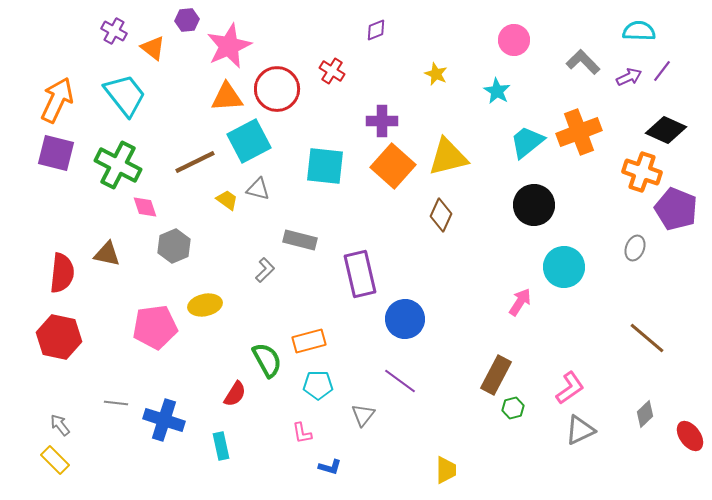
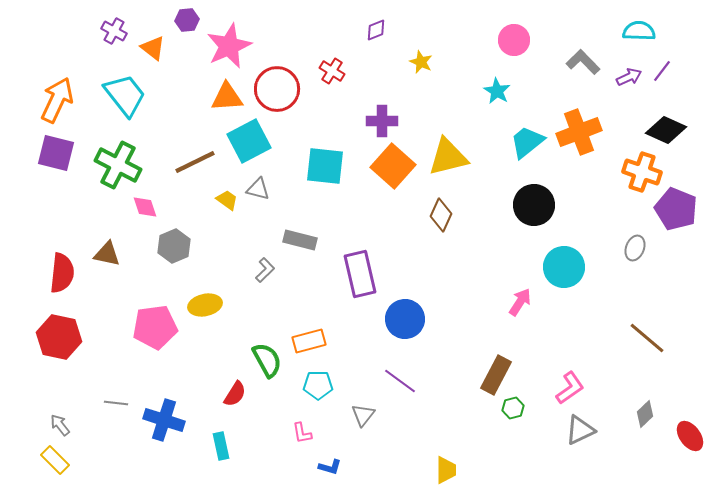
yellow star at (436, 74): moved 15 px left, 12 px up
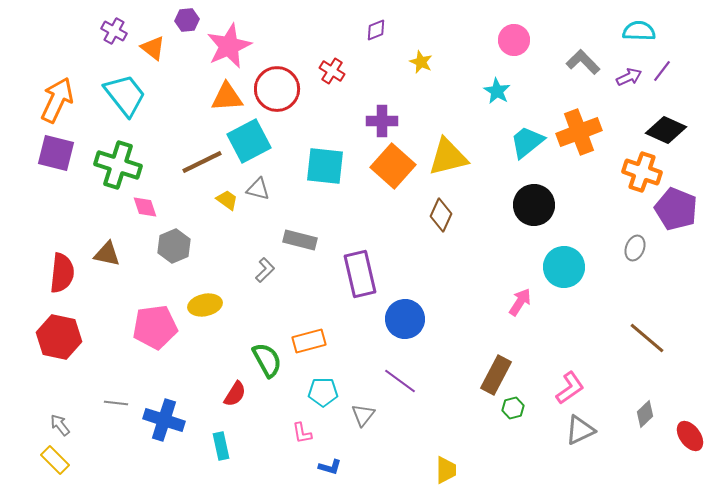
brown line at (195, 162): moved 7 px right
green cross at (118, 165): rotated 9 degrees counterclockwise
cyan pentagon at (318, 385): moved 5 px right, 7 px down
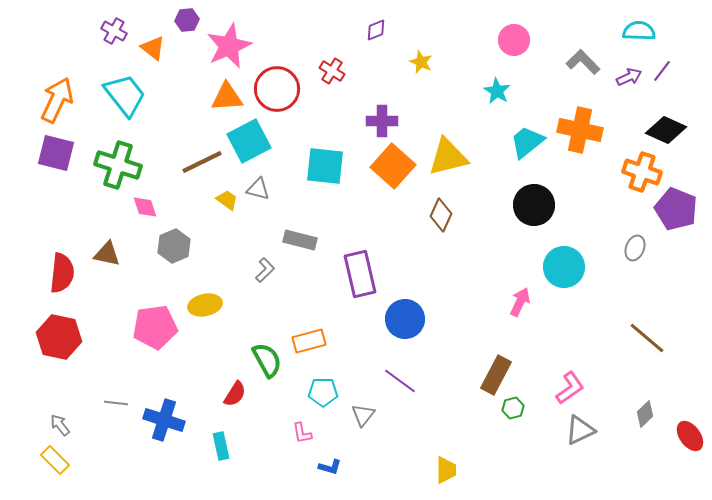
orange cross at (579, 132): moved 1 px right, 2 px up; rotated 33 degrees clockwise
pink arrow at (520, 302): rotated 8 degrees counterclockwise
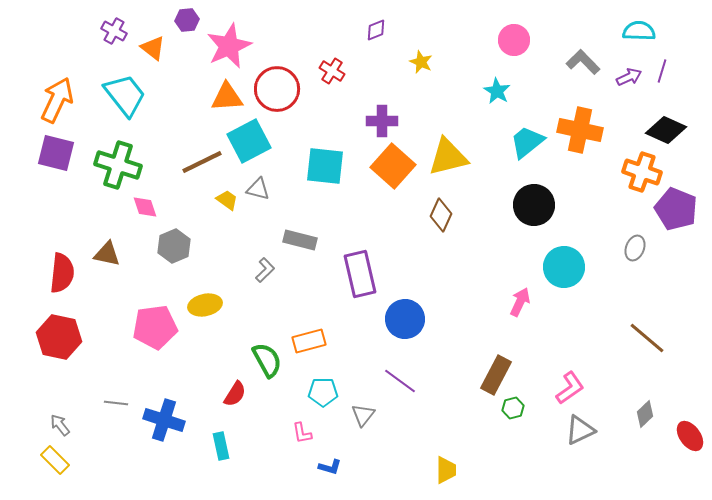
purple line at (662, 71): rotated 20 degrees counterclockwise
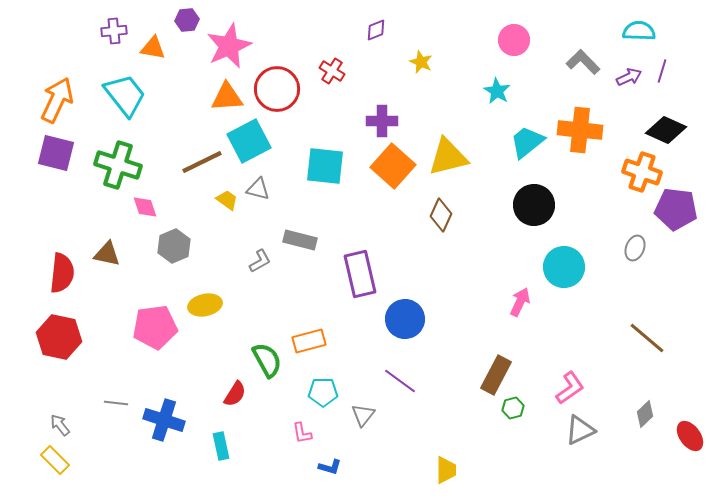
purple cross at (114, 31): rotated 35 degrees counterclockwise
orange triangle at (153, 48): rotated 28 degrees counterclockwise
orange cross at (580, 130): rotated 6 degrees counterclockwise
purple pentagon at (676, 209): rotated 15 degrees counterclockwise
gray L-shape at (265, 270): moved 5 px left, 9 px up; rotated 15 degrees clockwise
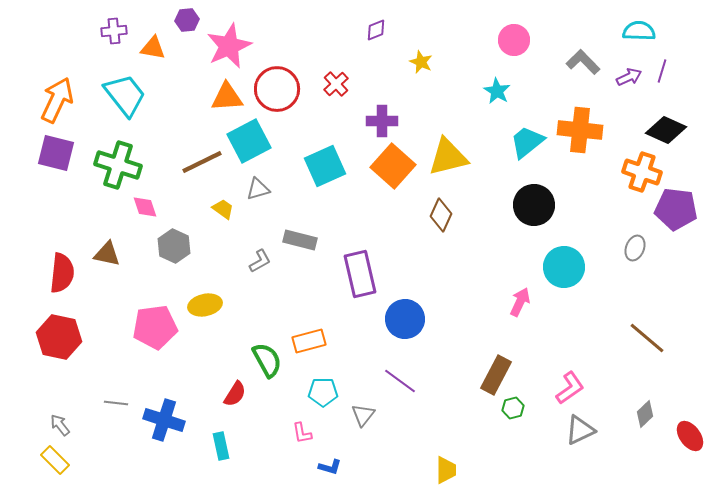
red cross at (332, 71): moved 4 px right, 13 px down; rotated 15 degrees clockwise
cyan square at (325, 166): rotated 30 degrees counterclockwise
gray triangle at (258, 189): rotated 30 degrees counterclockwise
yellow trapezoid at (227, 200): moved 4 px left, 9 px down
gray hexagon at (174, 246): rotated 12 degrees counterclockwise
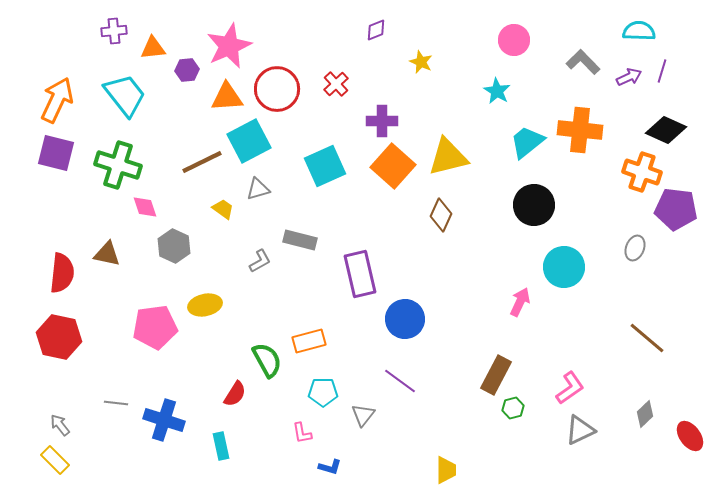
purple hexagon at (187, 20): moved 50 px down
orange triangle at (153, 48): rotated 16 degrees counterclockwise
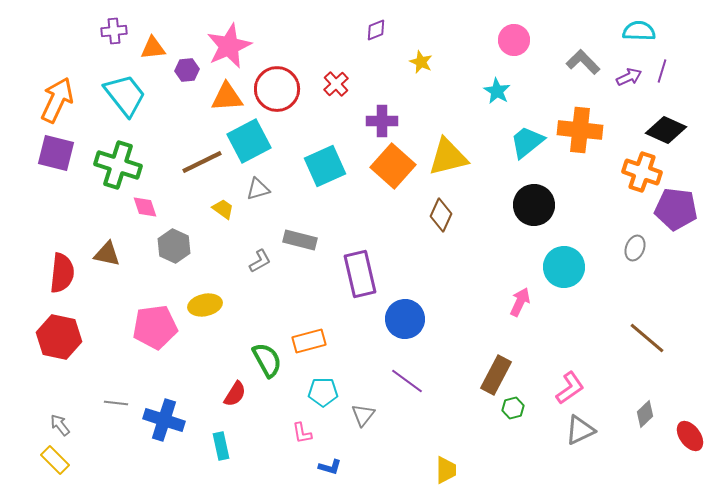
purple line at (400, 381): moved 7 px right
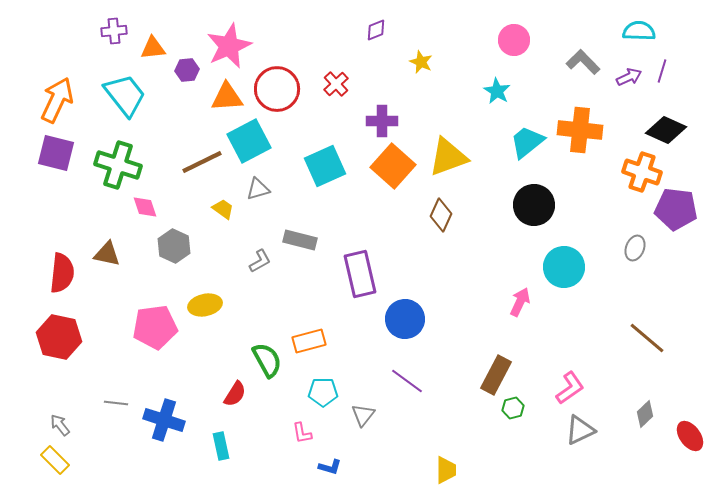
yellow triangle at (448, 157): rotated 6 degrees counterclockwise
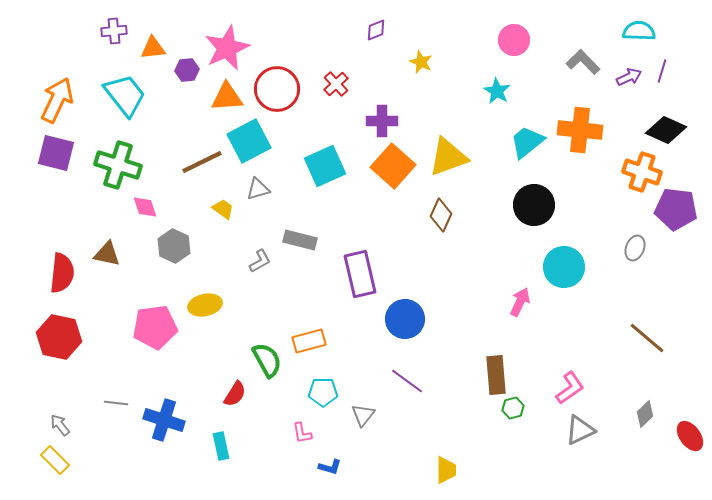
pink star at (229, 46): moved 2 px left, 2 px down
brown rectangle at (496, 375): rotated 33 degrees counterclockwise
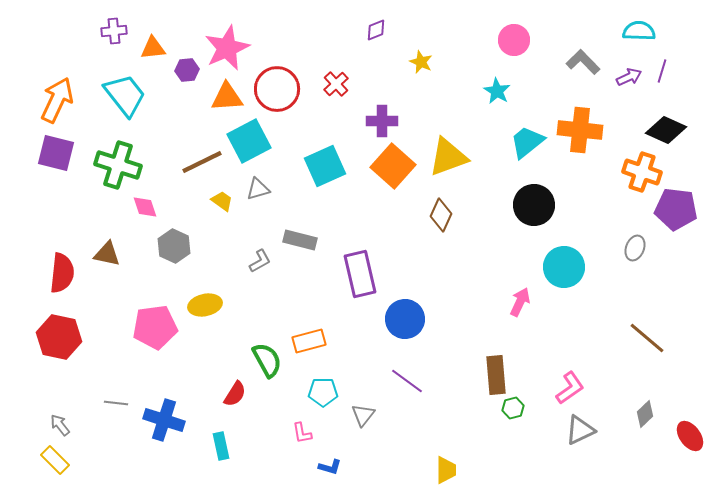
yellow trapezoid at (223, 209): moved 1 px left, 8 px up
